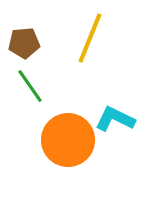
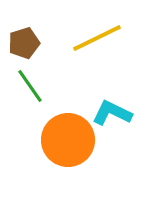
yellow line: moved 7 px right; rotated 42 degrees clockwise
brown pentagon: rotated 12 degrees counterclockwise
cyan L-shape: moved 3 px left, 6 px up
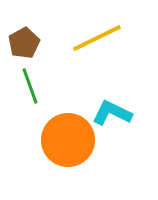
brown pentagon: rotated 12 degrees counterclockwise
green line: rotated 15 degrees clockwise
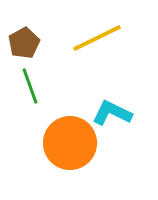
orange circle: moved 2 px right, 3 px down
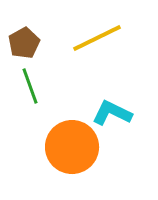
orange circle: moved 2 px right, 4 px down
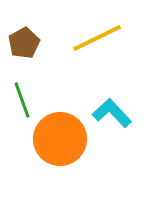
green line: moved 8 px left, 14 px down
cyan L-shape: rotated 21 degrees clockwise
orange circle: moved 12 px left, 8 px up
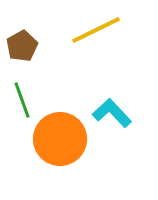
yellow line: moved 1 px left, 8 px up
brown pentagon: moved 2 px left, 3 px down
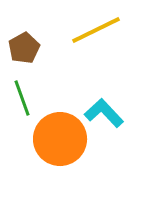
brown pentagon: moved 2 px right, 2 px down
green line: moved 2 px up
cyan L-shape: moved 8 px left
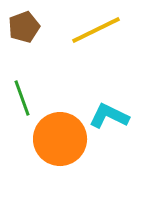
brown pentagon: moved 21 px up; rotated 8 degrees clockwise
cyan L-shape: moved 5 px right, 3 px down; rotated 21 degrees counterclockwise
